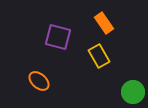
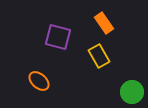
green circle: moved 1 px left
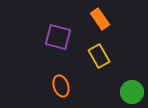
orange rectangle: moved 4 px left, 4 px up
orange ellipse: moved 22 px right, 5 px down; rotated 30 degrees clockwise
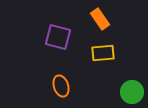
yellow rectangle: moved 4 px right, 3 px up; rotated 65 degrees counterclockwise
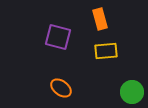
orange rectangle: rotated 20 degrees clockwise
yellow rectangle: moved 3 px right, 2 px up
orange ellipse: moved 2 px down; rotated 35 degrees counterclockwise
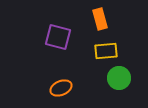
orange ellipse: rotated 60 degrees counterclockwise
green circle: moved 13 px left, 14 px up
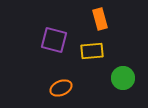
purple square: moved 4 px left, 3 px down
yellow rectangle: moved 14 px left
green circle: moved 4 px right
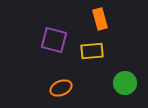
green circle: moved 2 px right, 5 px down
